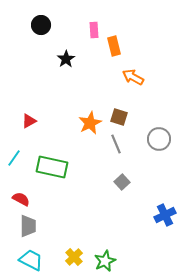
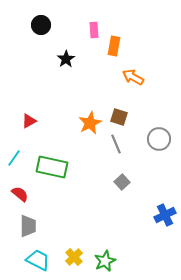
orange rectangle: rotated 24 degrees clockwise
red semicircle: moved 1 px left, 5 px up; rotated 12 degrees clockwise
cyan trapezoid: moved 7 px right
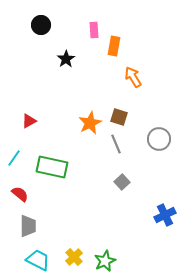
orange arrow: rotated 30 degrees clockwise
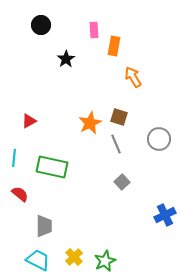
cyan line: rotated 30 degrees counterclockwise
gray trapezoid: moved 16 px right
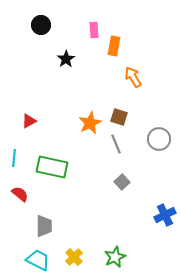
green star: moved 10 px right, 4 px up
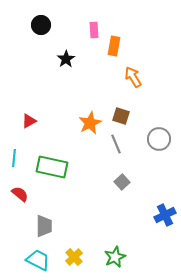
brown square: moved 2 px right, 1 px up
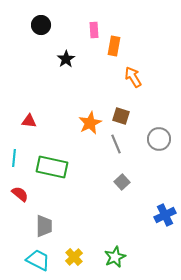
red triangle: rotated 35 degrees clockwise
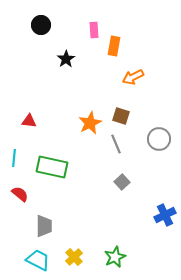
orange arrow: rotated 85 degrees counterclockwise
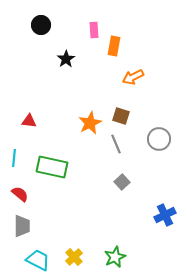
gray trapezoid: moved 22 px left
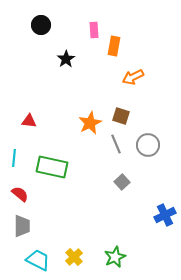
gray circle: moved 11 px left, 6 px down
